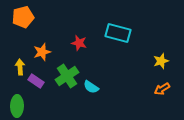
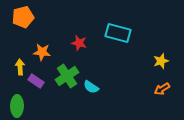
orange star: rotated 24 degrees clockwise
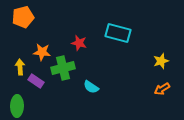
green cross: moved 4 px left, 8 px up; rotated 20 degrees clockwise
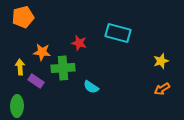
green cross: rotated 10 degrees clockwise
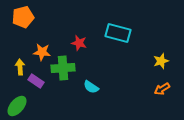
green ellipse: rotated 40 degrees clockwise
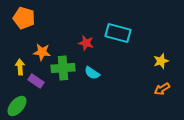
orange pentagon: moved 1 px right, 1 px down; rotated 30 degrees clockwise
red star: moved 7 px right
cyan semicircle: moved 1 px right, 14 px up
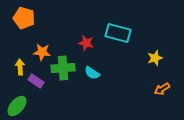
yellow star: moved 6 px left, 3 px up
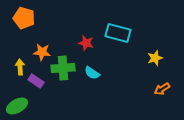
green ellipse: rotated 20 degrees clockwise
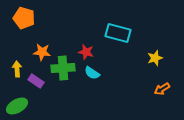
red star: moved 9 px down
yellow arrow: moved 3 px left, 2 px down
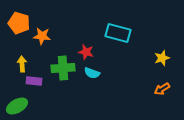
orange pentagon: moved 5 px left, 5 px down
orange star: moved 16 px up
yellow star: moved 7 px right
yellow arrow: moved 5 px right, 5 px up
cyan semicircle: rotated 14 degrees counterclockwise
purple rectangle: moved 2 px left; rotated 28 degrees counterclockwise
